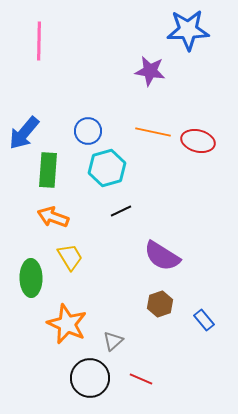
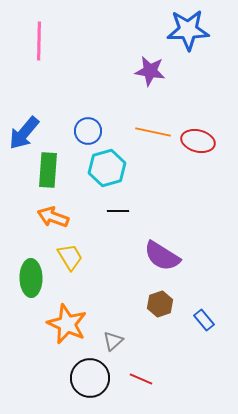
black line: moved 3 px left; rotated 25 degrees clockwise
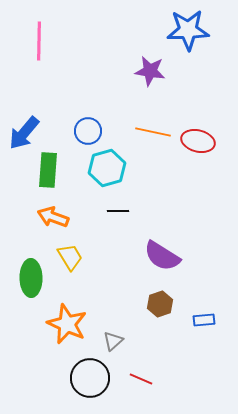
blue rectangle: rotated 55 degrees counterclockwise
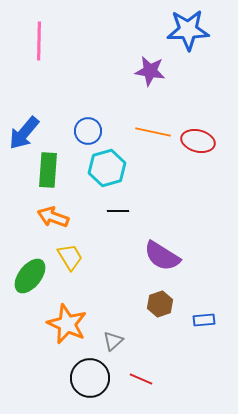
green ellipse: moved 1 px left, 2 px up; rotated 39 degrees clockwise
